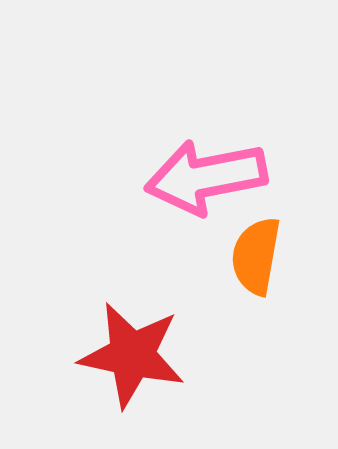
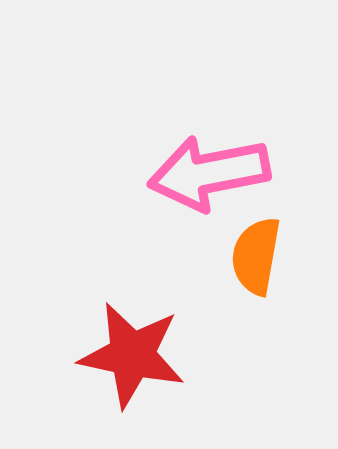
pink arrow: moved 3 px right, 4 px up
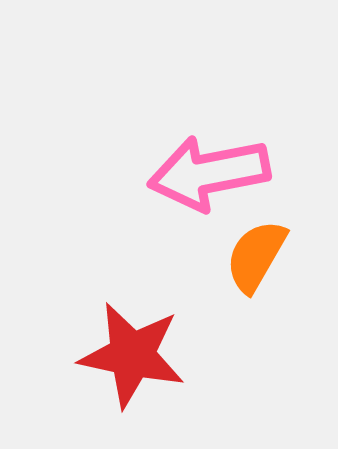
orange semicircle: rotated 20 degrees clockwise
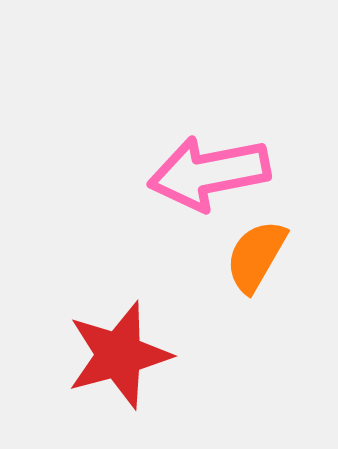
red star: moved 13 px left; rotated 27 degrees counterclockwise
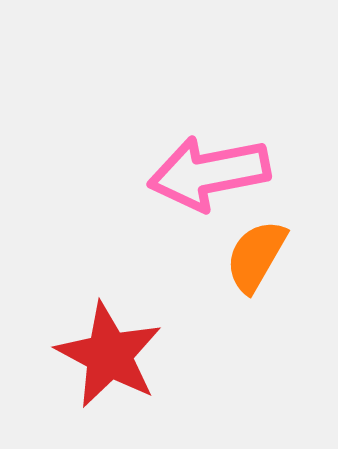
red star: moved 10 px left; rotated 29 degrees counterclockwise
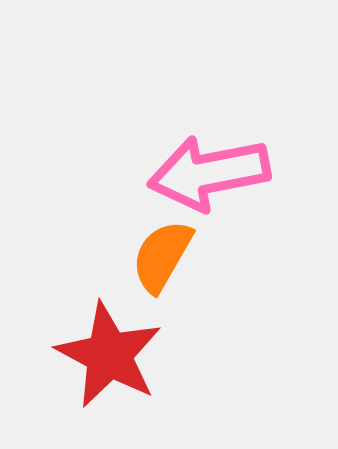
orange semicircle: moved 94 px left
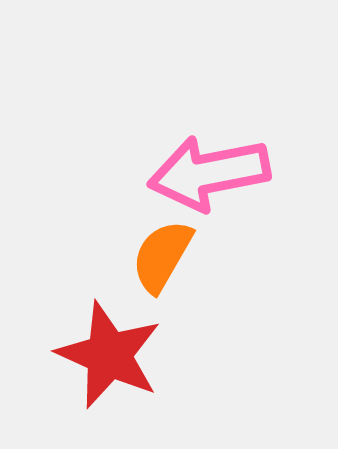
red star: rotated 4 degrees counterclockwise
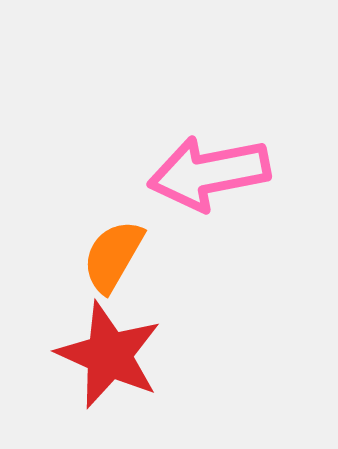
orange semicircle: moved 49 px left
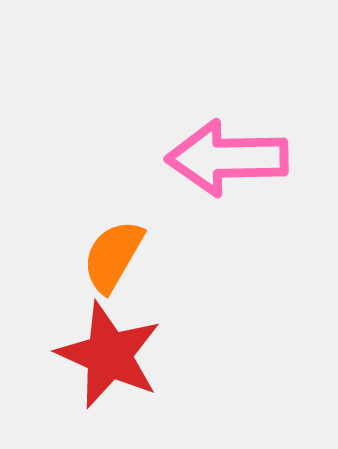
pink arrow: moved 18 px right, 15 px up; rotated 10 degrees clockwise
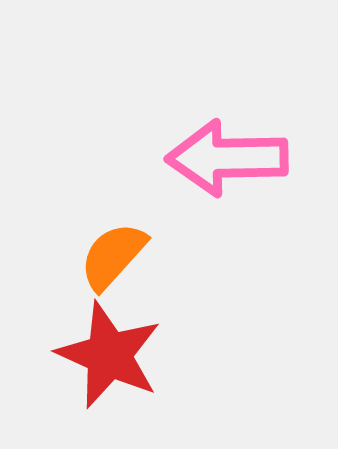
orange semicircle: rotated 12 degrees clockwise
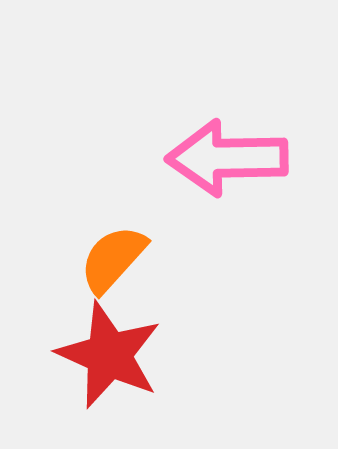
orange semicircle: moved 3 px down
